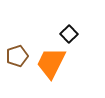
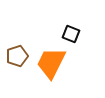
black square: moved 2 px right; rotated 24 degrees counterclockwise
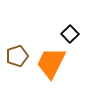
black square: moved 1 px left; rotated 24 degrees clockwise
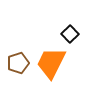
brown pentagon: moved 1 px right, 7 px down
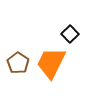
brown pentagon: rotated 20 degrees counterclockwise
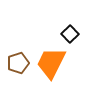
brown pentagon: rotated 20 degrees clockwise
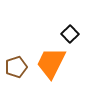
brown pentagon: moved 2 px left, 4 px down
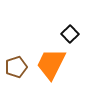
orange trapezoid: moved 1 px down
